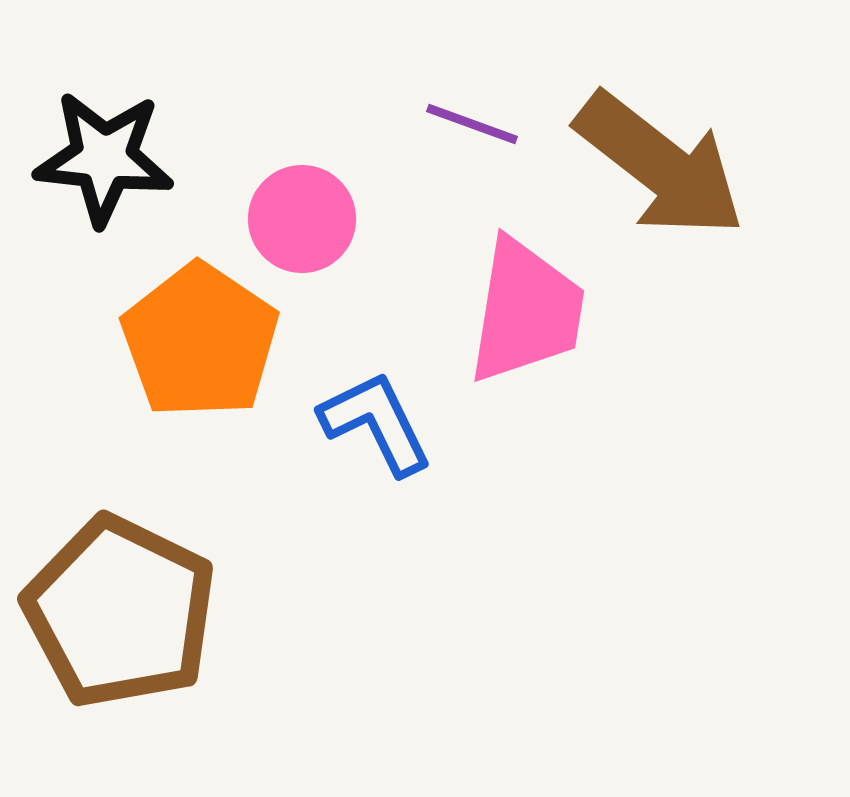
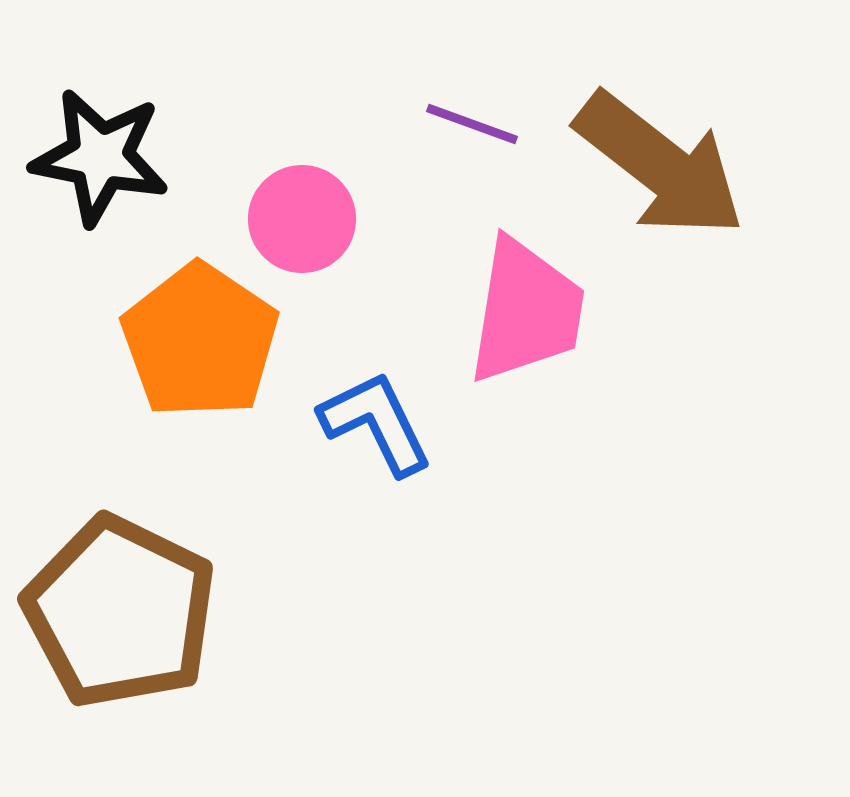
black star: moved 4 px left, 1 px up; rotated 5 degrees clockwise
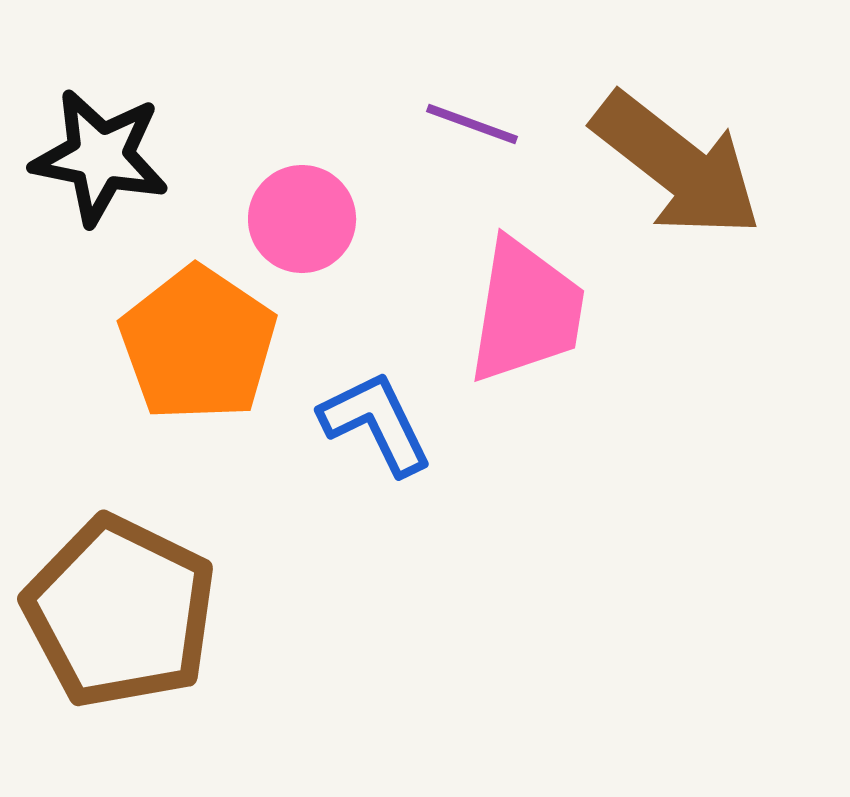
brown arrow: moved 17 px right
orange pentagon: moved 2 px left, 3 px down
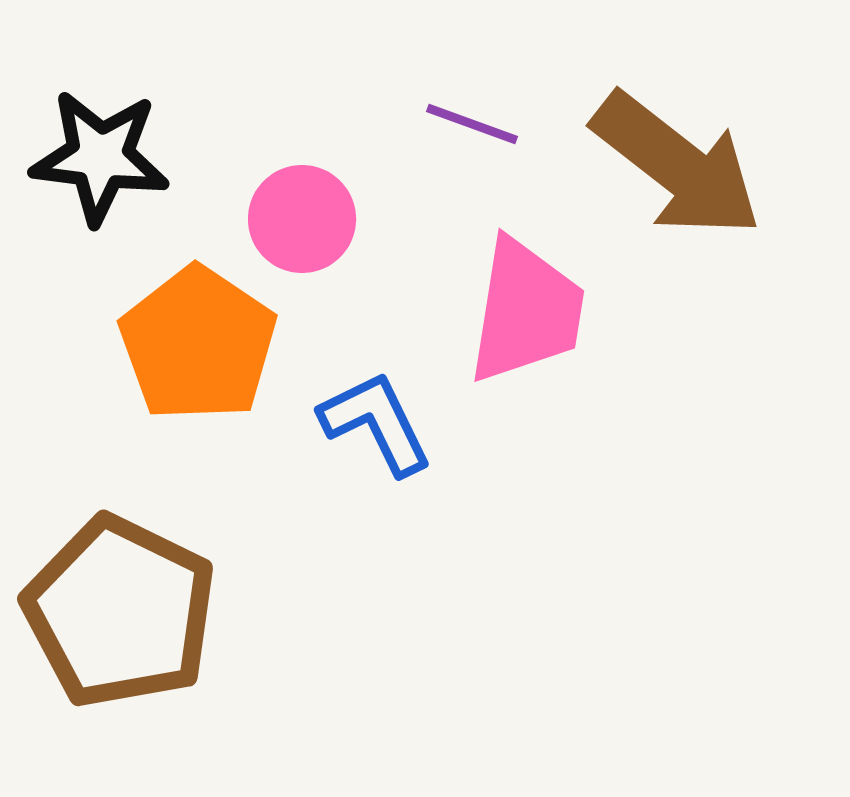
black star: rotated 4 degrees counterclockwise
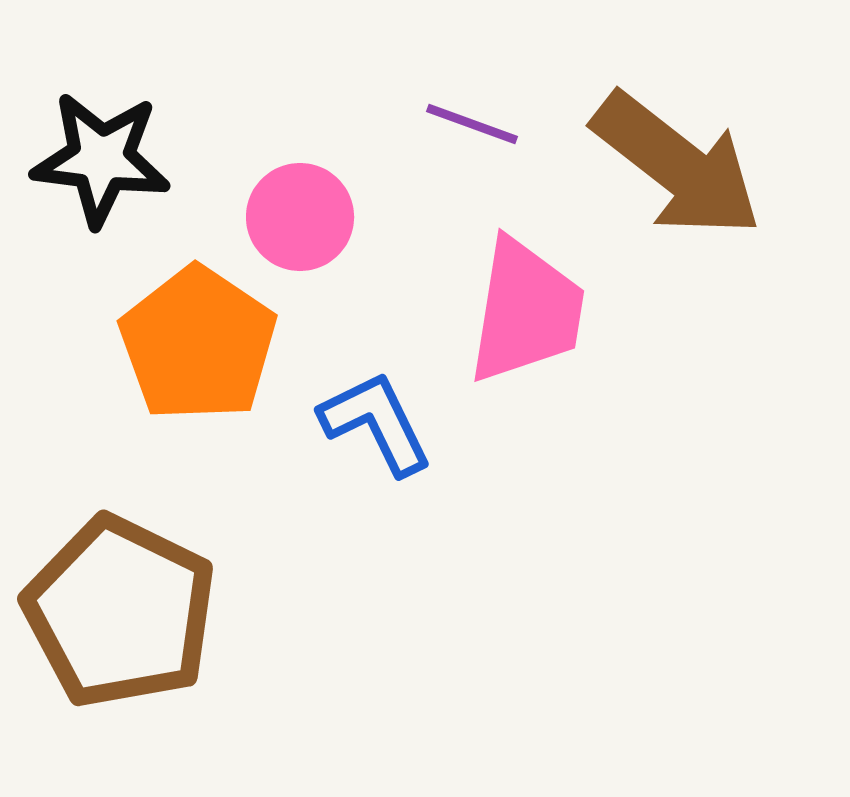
black star: moved 1 px right, 2 px down
pink circle: moved 2 px left, 2 px up
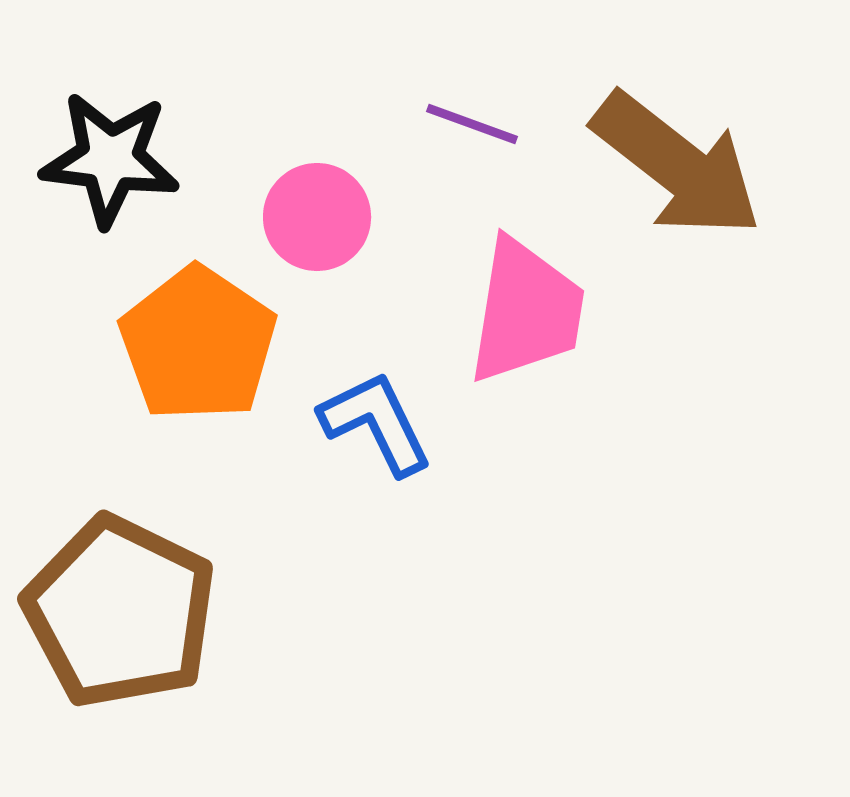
black star: moved 9 px right
pink circle: moved 17 px right
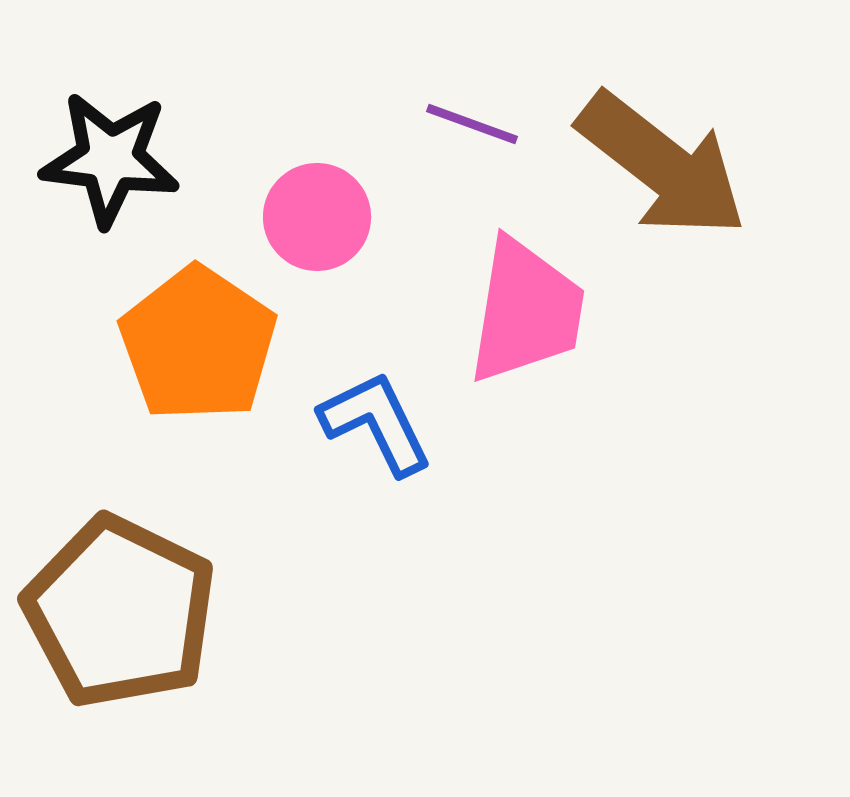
brown arrow: moved 15 px left
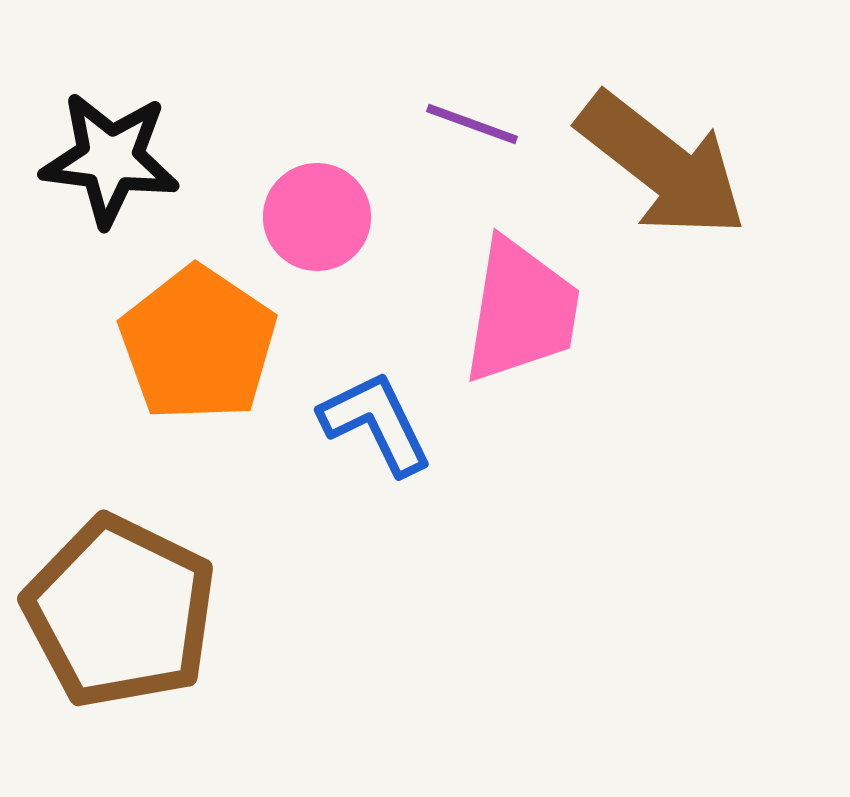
pink trapezoid: moved 5 px left
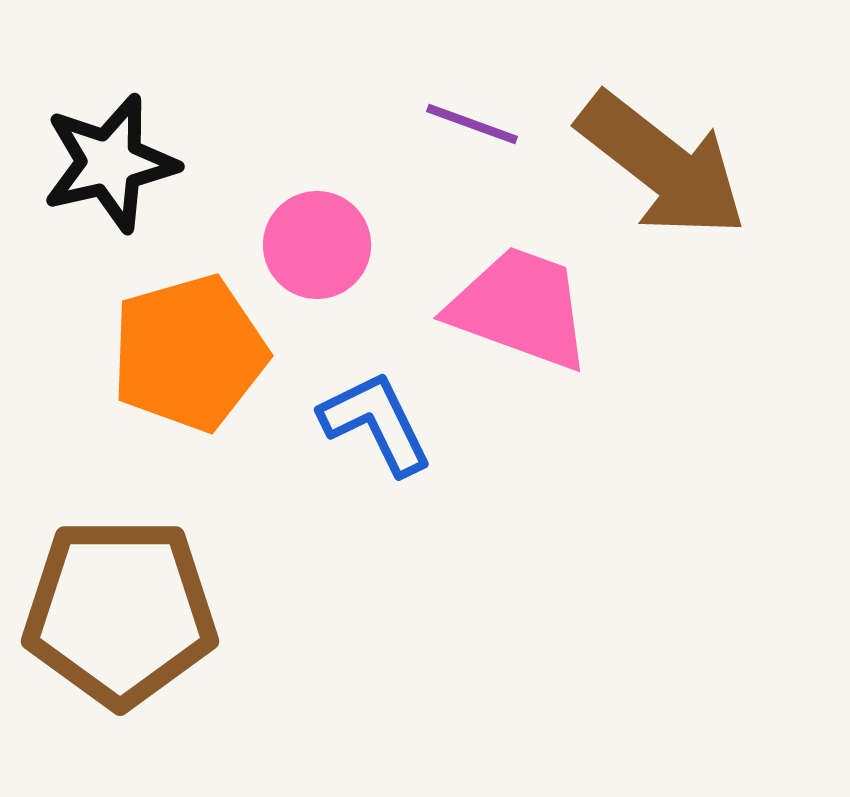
black star: moved 4 px down; rotated 20 degrees counterclockwise
pink circle: moved 28 px down
pink trapezoid: moved 1 px left, 3 px up; rotated 79 degrees counterclockwise
orange pentagon: moved 9 px left, 9 px down; rotated 22 degrees clockwise
brown pentagon: rotated 26 degrees counterclockwise
